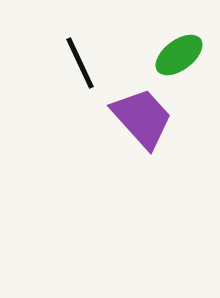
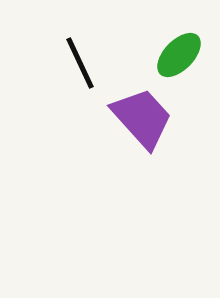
green ellipse: rotated 9 degrees counterclockwise
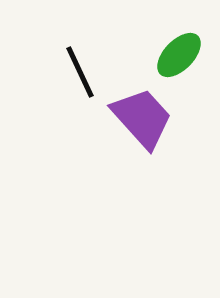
black line: moved 9 px down
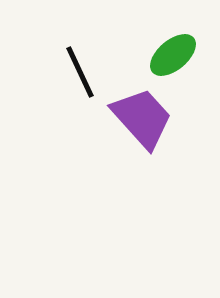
green ellipse: moved 6 px left; rotated 6 degrees clockwise
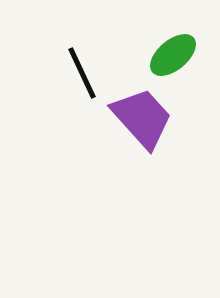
black line: moved 2 px right, 1 px down
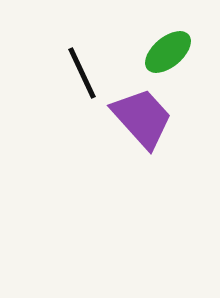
green ellipse: moved 5 px left, 3 px up
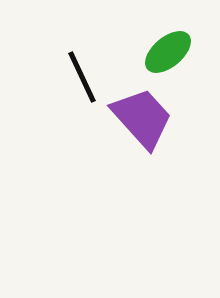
black line: moved 4 px down
